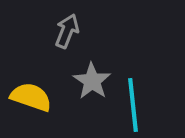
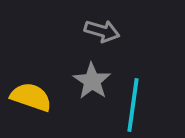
gray arrow: moved 35 px right; rotated 84 degrees clockwise
cyan line: rotated 14 degrees clockwise
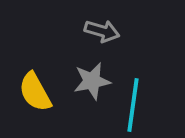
gray star: rotated 27 degrees clockwise
yellow semicircle: moved 4 px right, 5 px up; rotated 138 degrees counterclockwise
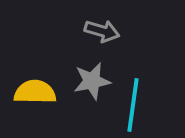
yellow semicircle: rotated 120 degrees clockwise
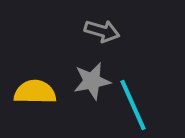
cyan line: rotated 32 degrees counterclockwise
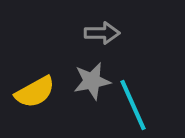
gray arrow: moved 2 px down; rotated 16 degrees counterclockwise
yellow semicircle: rotated 150 degrees clockwise
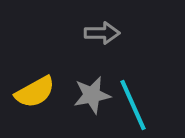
gray star: moved 14 px down
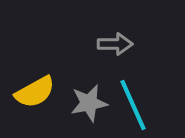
gray arrow: moved 13 px right, 11 px down
gray star: moved 3 px left, 8 px down
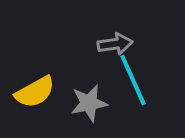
gray arrow: rotated 8 degrees counterclockwise
cyan line: moved 25 px up
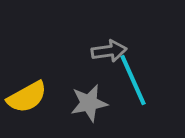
gray arrow: moved 6 px left, 7 px down
yellow semicircle: moved 8 px left, 5 px down
